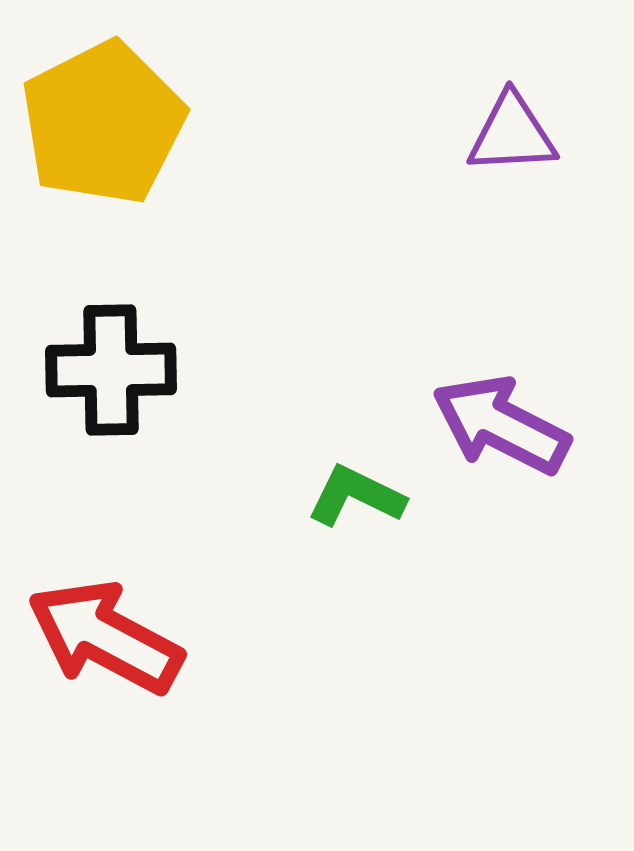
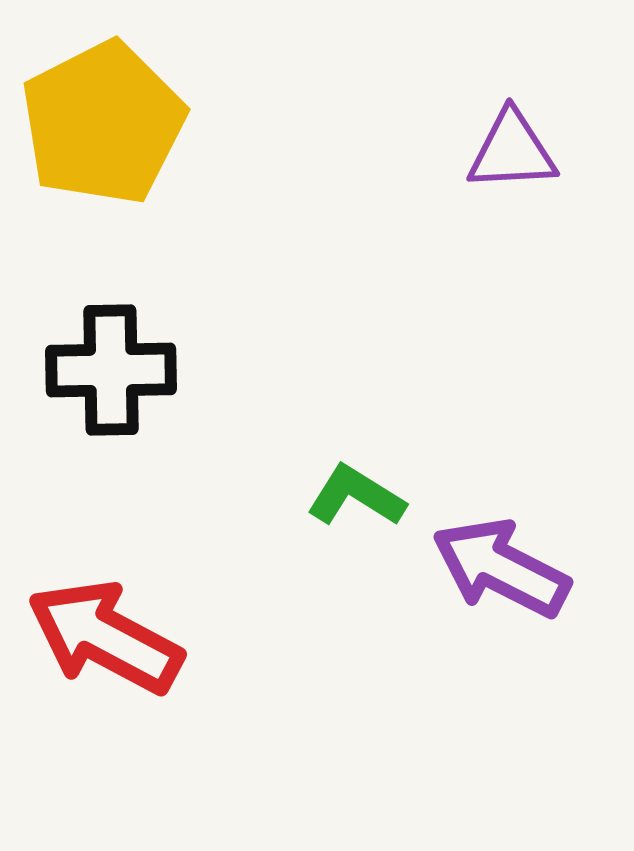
purple triangle: moved 17 px down
purple arrow: moved 143 px down
green L-shape: rotated 6 degrees clockwise
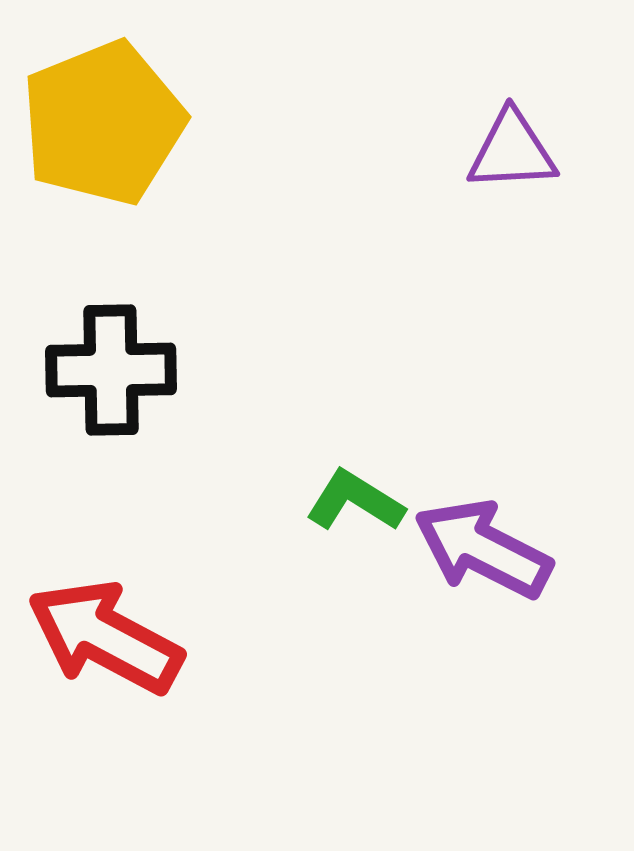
yellow pentagon: rotated 5 degrees clockwise
green L-shape: moved 1 px left, 5 px down
purple arrow: moved 18 px left, 19 px up
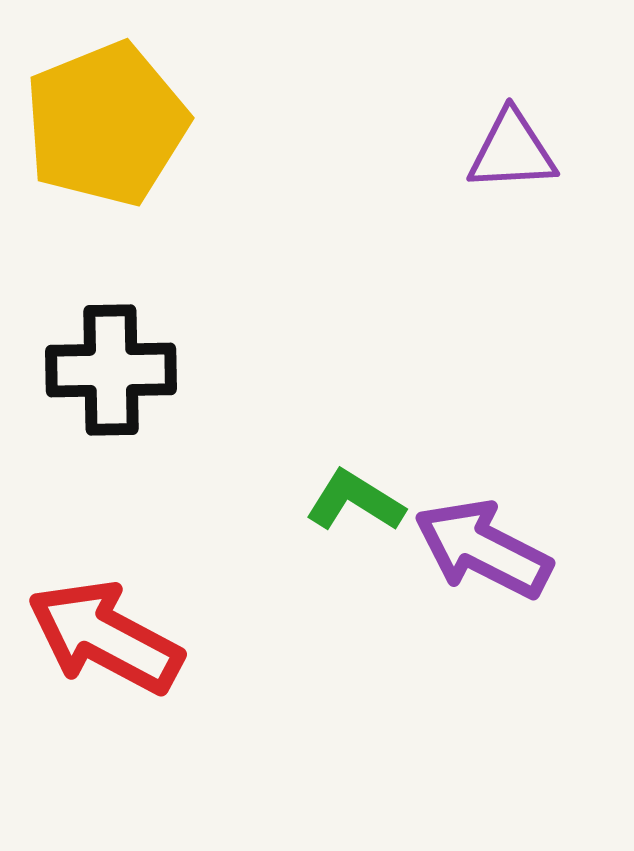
yellow pentagon: moved 3 px right, 1 px down
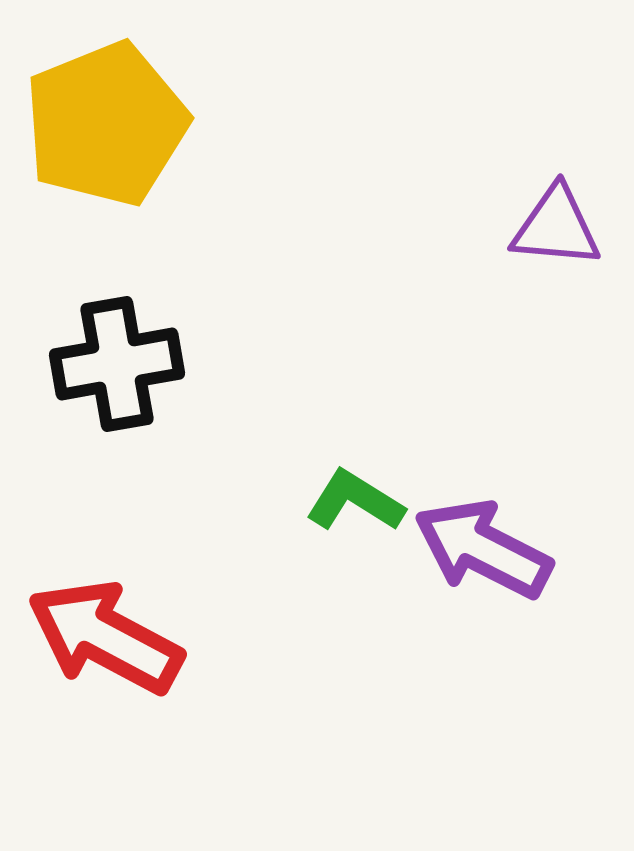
purple triangle: moved 44 px right, 76 px down; rotated 8 degrees clockwise
black cross: moved 6 px right, 6 px up; rotated 9 degrees counterclockwise
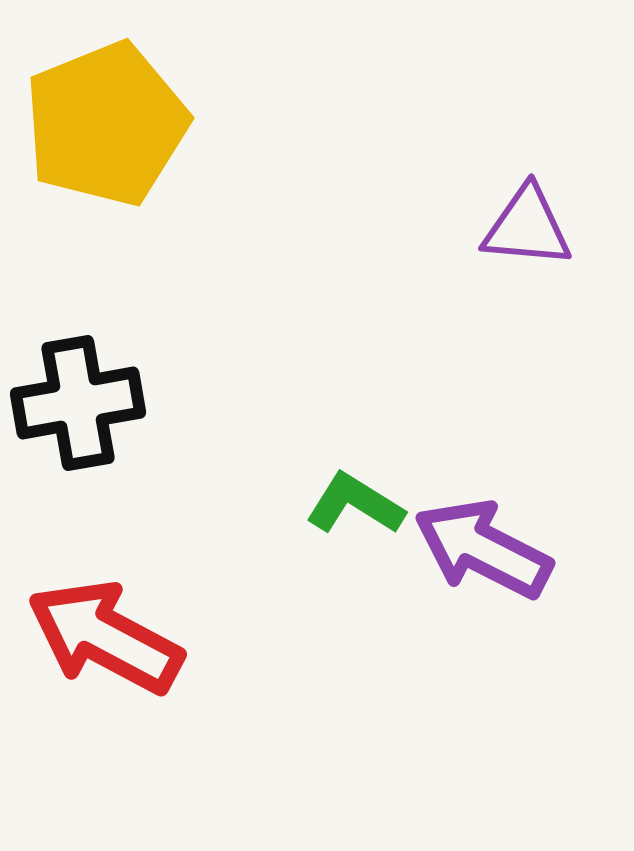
purple triangle: moved 29 px left
black cross: moved 39 px left, 39 px down
green L-shape: moved 3 px down
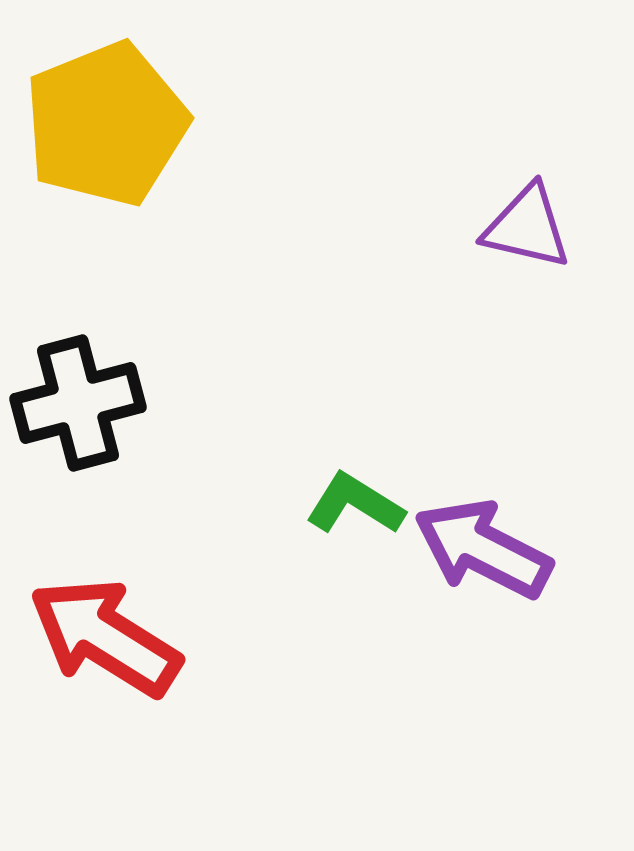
purple triangle: rotated 8 degrees clockwise
black cross: rotated 5 degrees counterclockwise
red arrow: rotated 4 degrees clockwise
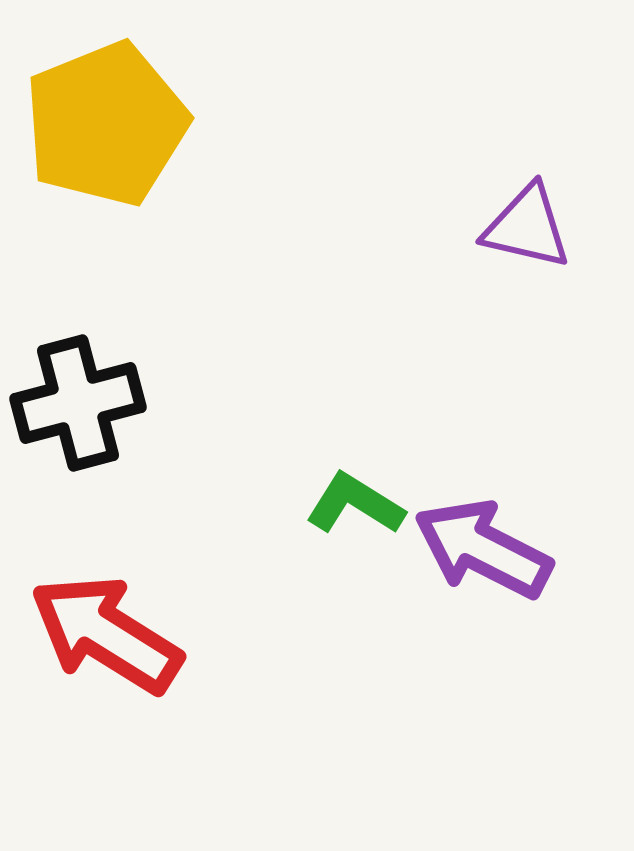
red arrow: moved 1 px right, 3 px up
